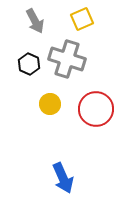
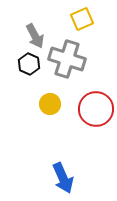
gray arrow: moved 15 px down
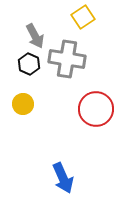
yellow square: moved 1 px right, 2 px up; rotated 10 degrees counterclockwise
gray cross: rotated 9 degrees counterclockwise
yellow circle: moved 27 px left
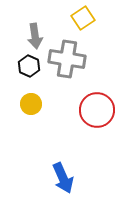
yellow square: moved 1 px down
gray arrow: rotated 20 degrees clockwise
black hexagon: moved 2 px down
yellow circle: moved 8 px right
red circle: moved 1 px right, 1 px down
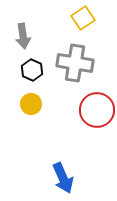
gray arrow: moved 12 px left
gray cross: moved 8 px right, 4 px down
black hexagon: moved 3 px right, 4 px down
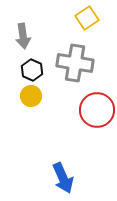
yellow square: moved 4 px right
yellow circle: moved 8 px up
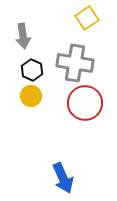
red circle: moved 12 px left, 7 px up
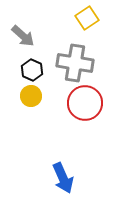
gray arrow: rotated 40 degrees counterclockwise
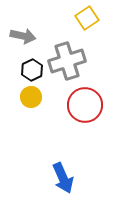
gray arrow: rotated 30 degrees counterclockwise
gray cross: moved 8 px left, 2 px up; rotated 27 degrees counterclockwise
black hexagon: rotated 10 degrees clockwise
yellow circle: moved 1 px down
red circle: moved 2 px down
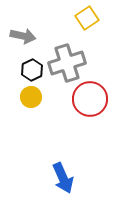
gray cross: moved 2 px down
red circle: moved 5 px right, 6 px up
